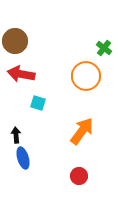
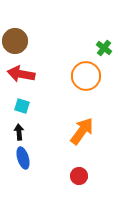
cyan square: moved 16 px left, 3 px down
black arrow: moved 3 px right, 3 px up
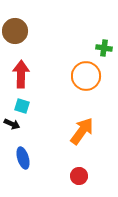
brown circle: moved 10 px up
green cross: rotated 28 degrees counterclockwise
red arrow: rotated 80 degrees clockwise
black arrow: moved 7 px left, 8 px up; rotated 119 degrees clockwise
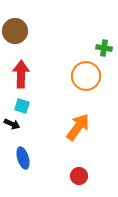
orange arrow: moved 4 px left, 4 px up
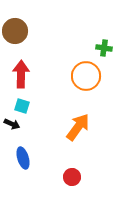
red circle: moved 7 px left, 1 px down
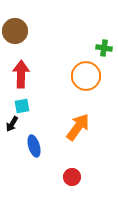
cyan square: rotated 28 degrees counterclockwise
black arrow: rotated 98 degrees clockwise
blue ellipse: moved 11 px right, 12 px up
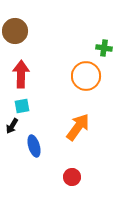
black arrow: moved 2 px down
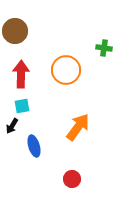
orange circle: moved 20 px left, 6 px up
red circle: moved 2 px down
